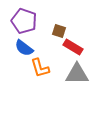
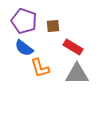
brown square: moved 6 px left, 5 px up; rotated 24 degrees counterclockwise
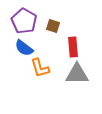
purple pentagon: rotated 10 degrees clockwise
brown square: rotated 24 degrees clockwise
red rectangle: rotated 54 degrees clockwise
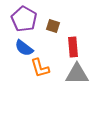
purple pentagon: moved 2 px up
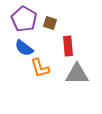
brown square: moved 3 px left, 3 px up
red rectangle: moved 5 px left, 1 px up
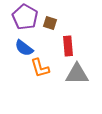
purple pentagon: moved 1 px right, 2 px up
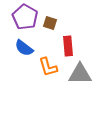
orange L-shape: moved 8 px right, 1 px up
gray triangle: moved 3 px right
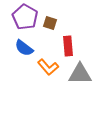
orange L-shape: rotated 25 degrees counterclockwise
